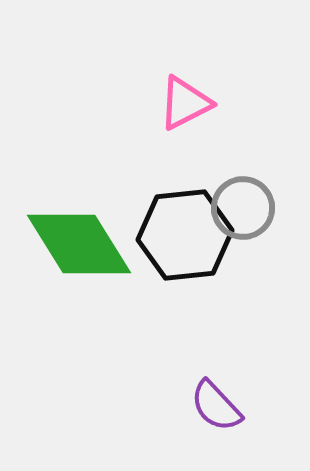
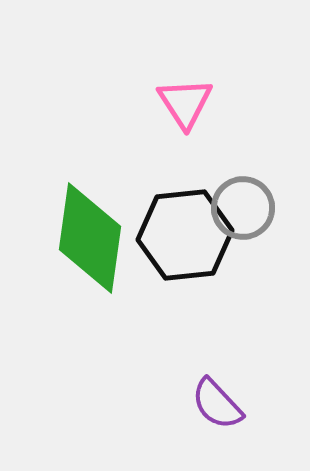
pink triangle: rotated 36 degrees counterclockwise
green diamond: moved 11 px right, 6 px up; rotated 40 degrees clockwise
purple semicircle: moved 1 px right, 2 px up
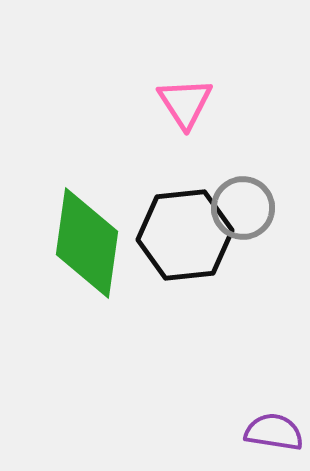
green diamond: moved 3 px left, 5 px down
purple semicircle: moved 57 px right, 28 px down; rotated 142 degrees clockwise
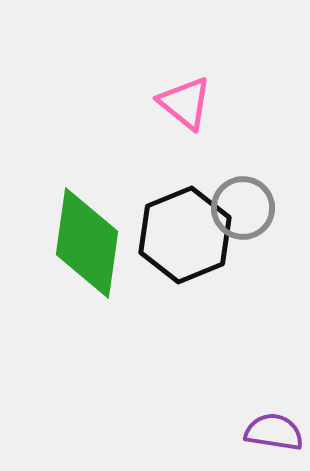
pink triangle: rotated 18 degrees counterclockwise
black hexagon: rotated 16 degrees counterclockwise
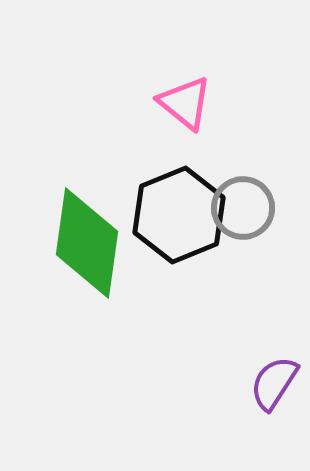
black hexagon: moved 6 px left, 20 px up
purple semicircle: moved 49 px up; rotated 66 degrees counterclockwise
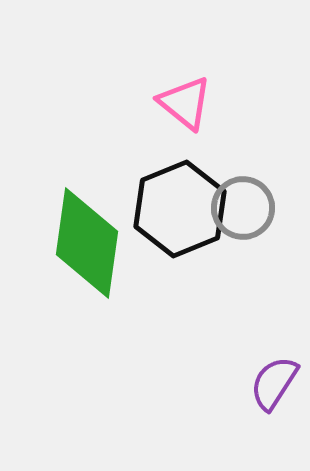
black hexagon: moved 1 px right, 6 px up
